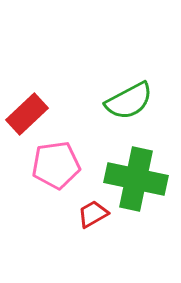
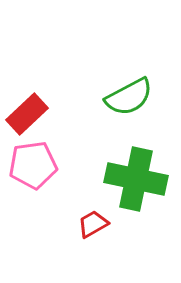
green semicircle: moved 4 px up
pink pentagon: moved 23 px left
red trapezoid: moved 10 px down
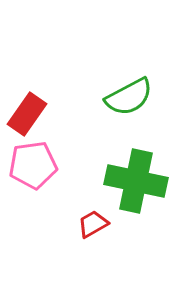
red rectangle: rotated 12 degrees counterclockwise
green cross: moved 2 px down
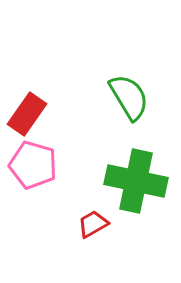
green semicircle: rotated 93 degrees counterclockwise
pink pentagon: rotated 24 degrees clockwise
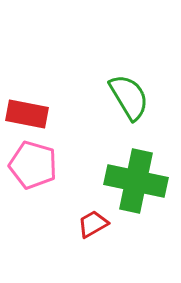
red rectangle: rotated 66 degrees clockwise
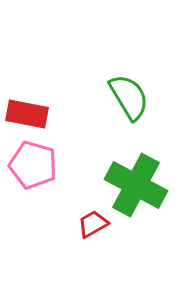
green cross: moved 4 px down; rotated 16 degrees clockwise
